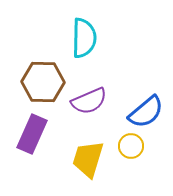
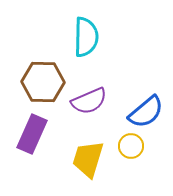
cyan semicircle: moved 2 px right, 1 px up
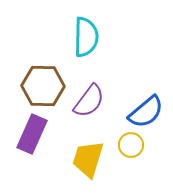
brown hexagon: moved 4 px down
purple semicircle: rotated 30 degrees counterclockwise
yellow circle: moved 1 px up
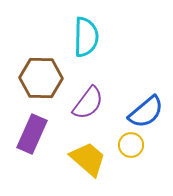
brown hexagon: moved 2 px left, 8 px up
purple semicircle: moved 1 px left, 2 px down
yellow trapezoid: rotated 114 degrees clockwise
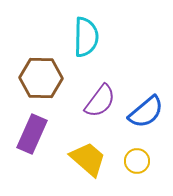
purple semicircle: moved 12 px right, 2 px up
yellow circle: moved 6 px right, 16 px down
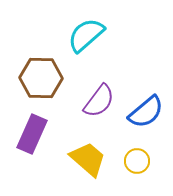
cyan semicircle: moved 2 px up; rotated 132 degrees counterclockwise
purple semicircle: moved 1 px left
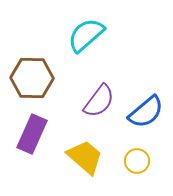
brown hexagon: moved 9 px left
yellow trapezoid: moved 3 px left, 2 px up
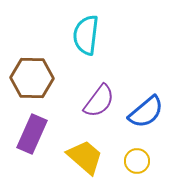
cyan semicircle: rotated 42 degrees counterclockwise
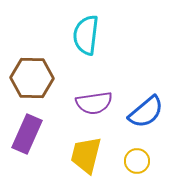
purple semicircle: moved 5 px left, 2 px down; rotated 45 degrees clockwise
purple rectangle: moved 5 px left
yellow trapezoid: moved 1 px right, 2 px up; rotated 117 degrees counterclockwise
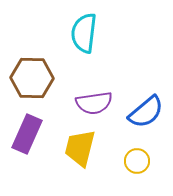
cyan semicircle: moved 2 px left, 2 px up
yellow trapezoid: moved 6 px left, 7 px up
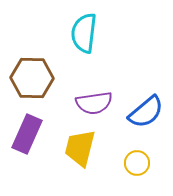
yellow circle: moved 2 px down
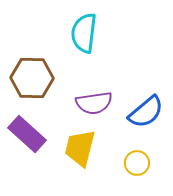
purple rectangle: rotated 72 degrees counterclockwise
